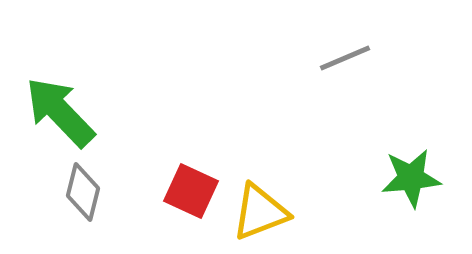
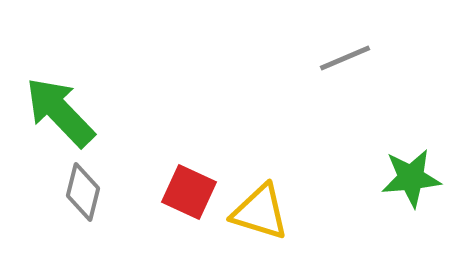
red square: moved 2 px left, 1 px down
yellow triangle: rotated 38 degrees clockwise
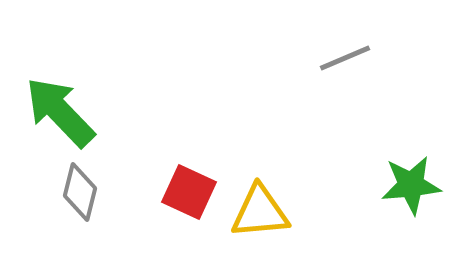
green star: moved 7 px down
gray diamond: moved 3 px left
yellow triangle: rotated 22 degrees counterclockwise
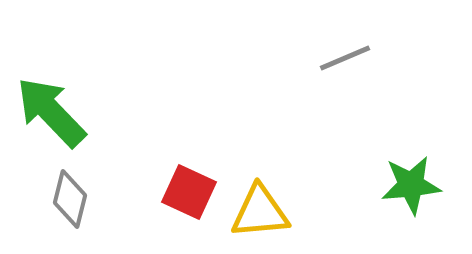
green arrow: moved 9 px left
gray diamond: moved 10 px left, 7 px down
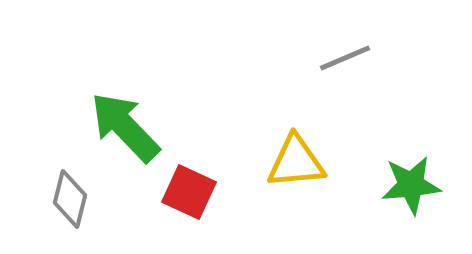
green arrow: moved 74 px right, 15 px down
yellow triangle: moved 36 px right, 50 px up
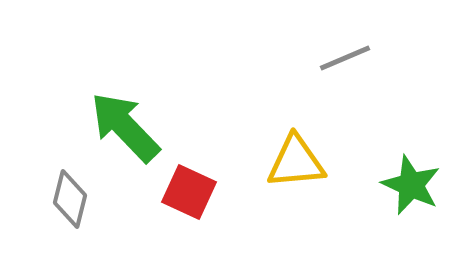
green star: rotated 30 degrees clockwise
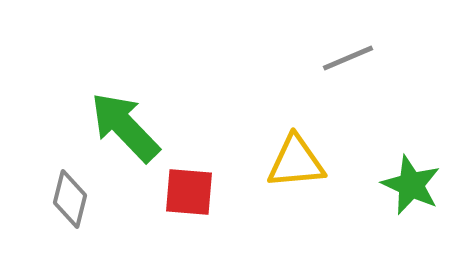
gray line: moved 3 px right
red square: rotated 20 degrees counterclockwise
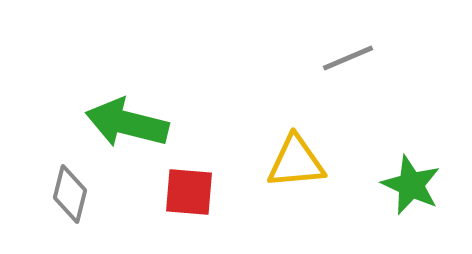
green arrow: moved 2 px right, 4 px up; rotated 32 degrees counterclockwise
gray diamond: moved 5 px up
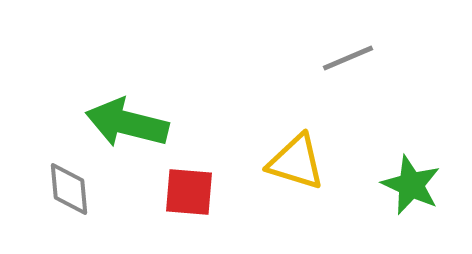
yellow triangle: rotated 22 degrees clockwise
gray diamond: moved 1 px left, 5 px up; rotated 20 degrees counterclockwise
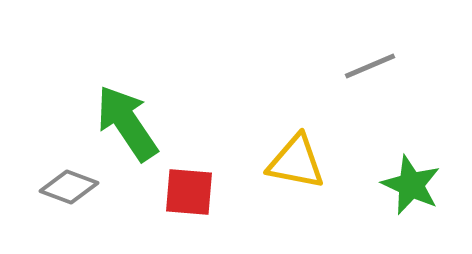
gray line: moved 22 px right, 8 px down
green arrow: rotated 42 degrees clockwise
yellow triangle: rotated 6 degrees counterclockwise
gray diamond: moved 2 px up; rotated 64 degrees counterclockwise
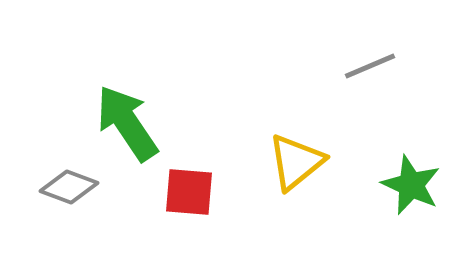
yellow triangle: rotated 50 degrees counterclockwise
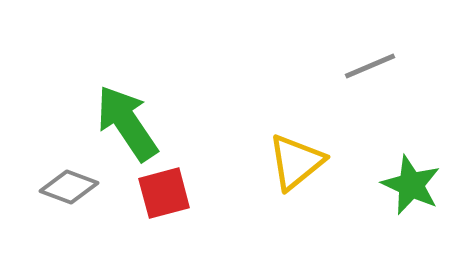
red square: moved 25 px left, 1 px down; rotated 20 degrees counterclockwise
